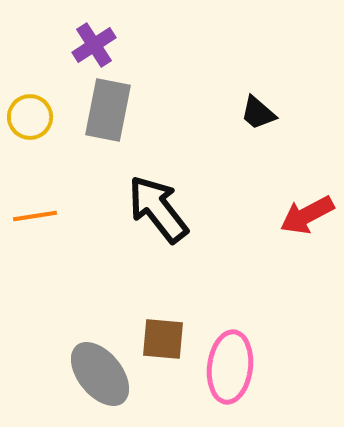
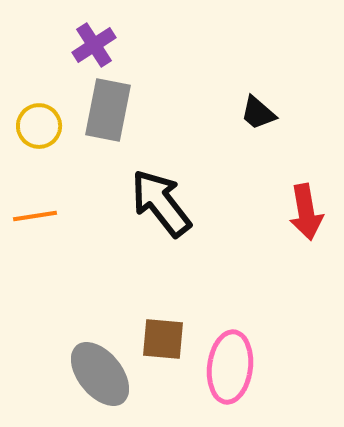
yellow circle: moved 9 px right, 9 px down
black arrow: moved 3 px right, 6 px up
red arrow: moved 1 px left, 3 px up; rotated 72 degrees counterclockwise
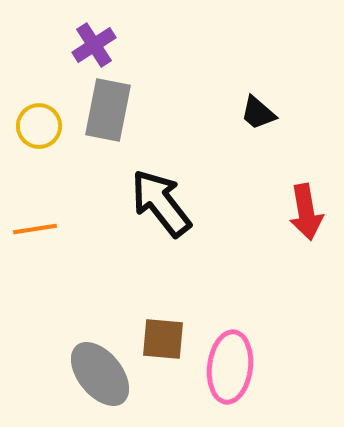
orange line: moved 13 px down
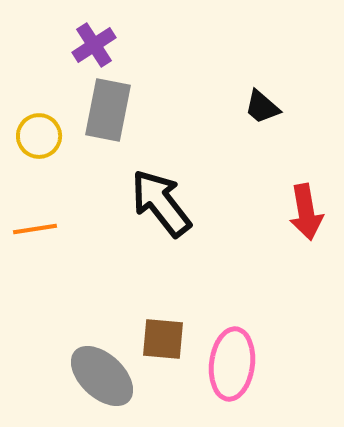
black trapezoid: moved 4 px right, 6 px up
yellow circle: moved 10 px down
pink ellipse: moved 2 px right, 3 px up
gray ellipse: moved 2 px right, 2 px down; rotated 8 degrees counterclockwise
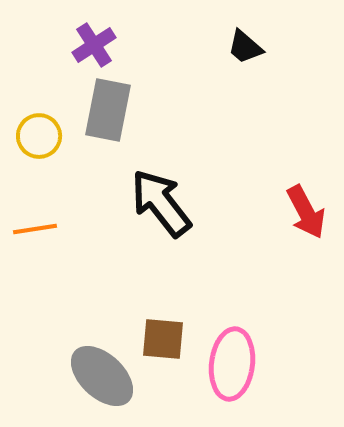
black trapezoid: moved 17 px left, 60 px up
red arrow: rotated 18 degrees counterclockwise
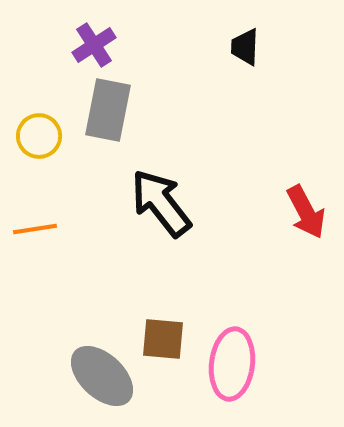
black trapezoid: rotated 51 degrees clockwise
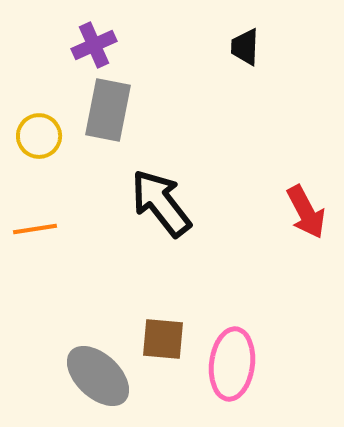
purple cross: rotated 9 degrees clockwise
gray ellipse: moved 4 px left
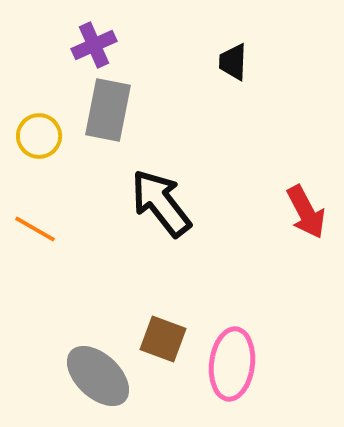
black trapezoid: moved 12 px left, 15 px down
orange line: rotated 39 degrees clockwise
brown square: rotated 15 degrees clockwise
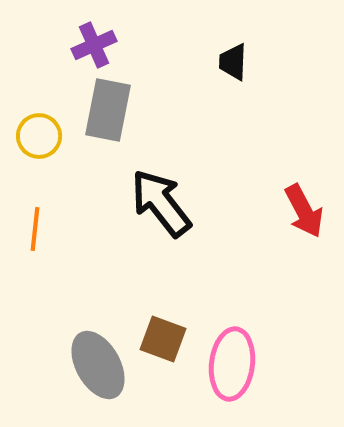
red arrow: moved 2 px left, 1 px up
orange line: rotated 66 degrees clockwise
gray ellipse: moved 11 px up; rotated 18 degrees clockwise
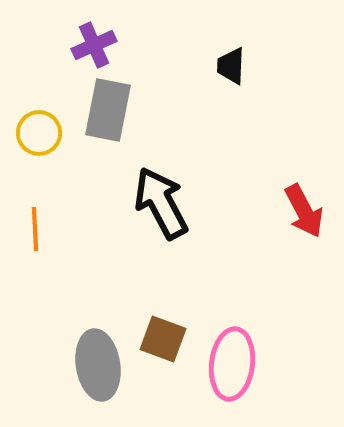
black trapezoid: moved 2 px left, 4 px down
yellow circle: moved 3 px up
black arrow: rotated 10 degrees clockwise
orange line: rotated 9 degrees counterclockwise
gray ellipse: rotated 20 degrees clockwise
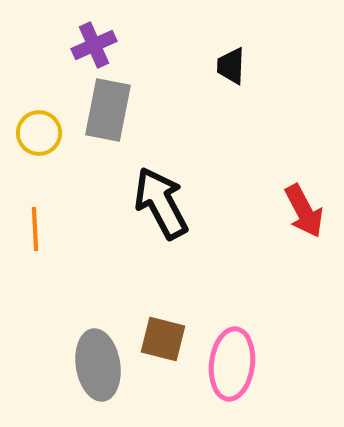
brown square: rotated 6 degrees counterclockwise
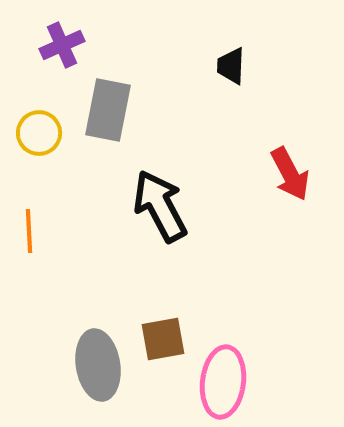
purple cross: moved 32 px left
black arrow: moved 1 px left, 3 px down
red arrow: moved 14 px left, 37 px up
orange line: moved 6 px left, 2 px down
brown square: rotated 24 degrees counterclockwise
pink ellipse: moved 9 px left, 18 px down
